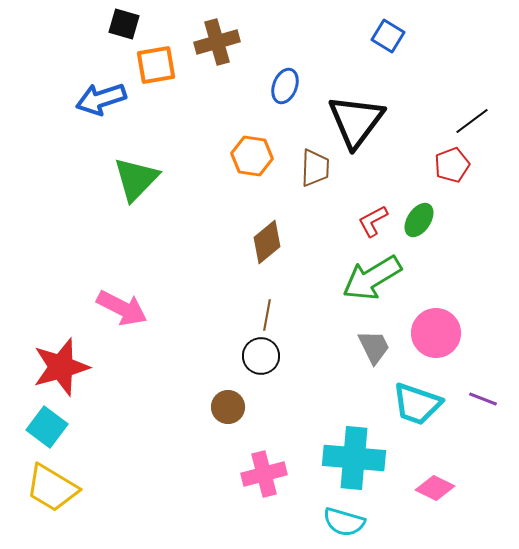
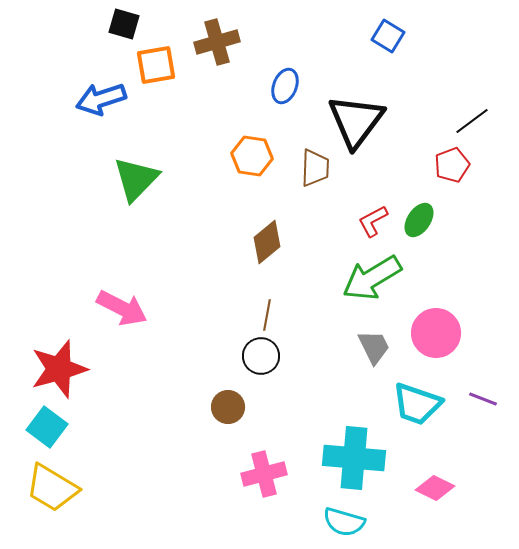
red star: moved 2 px left, 2 px down
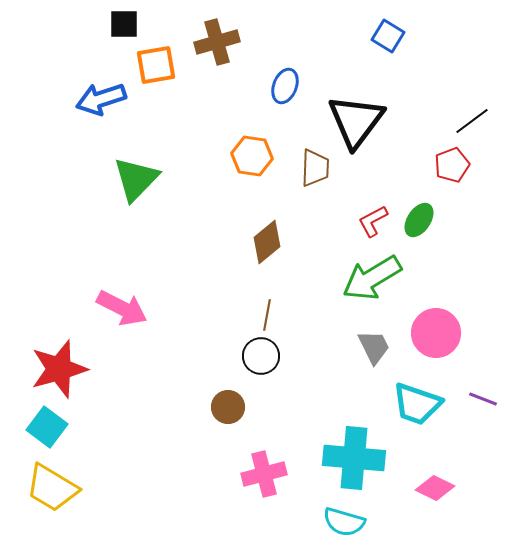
black square: rotated 16 degrees counterclockwise
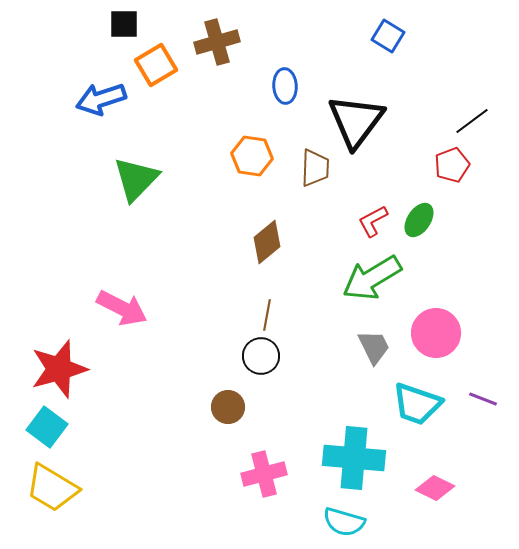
orange square: rotated 21 degrees counterclockwise
blue ellipse: rotated 24 degrees counterclockwise
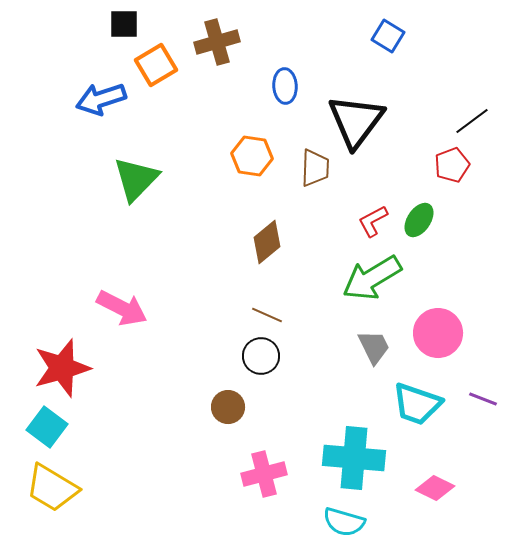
brown line: rotated 76 degrees counterclockwise
pink circle: moved 2 px right
red star: moved 3 px right, 1 px up
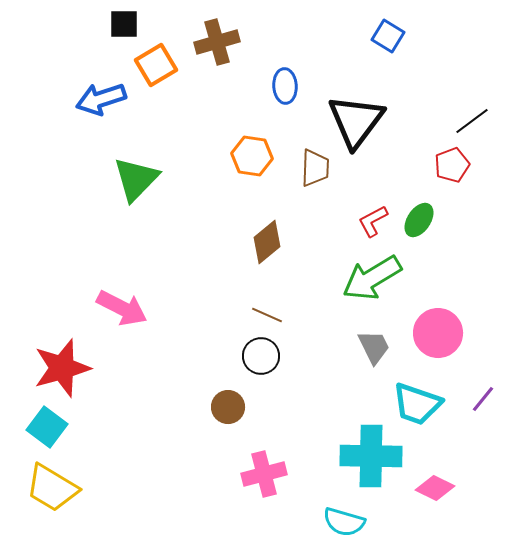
purple line: rotated 72 degrees counterclockwise
cyan cross: moved 17 px right, 2 px up; rotated 4 degrees counterclockwise
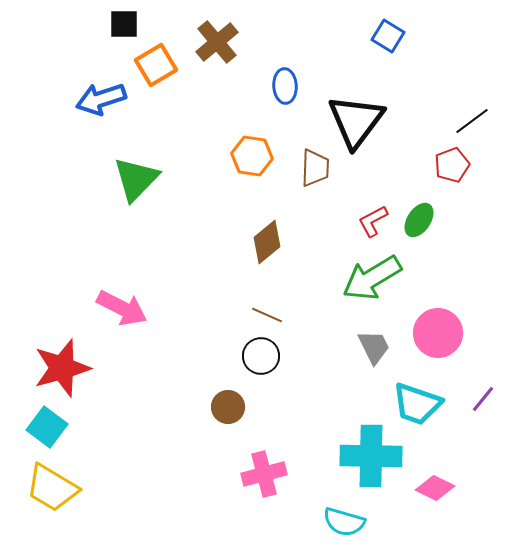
brown cross: rotated 24 degrees counterclockwise
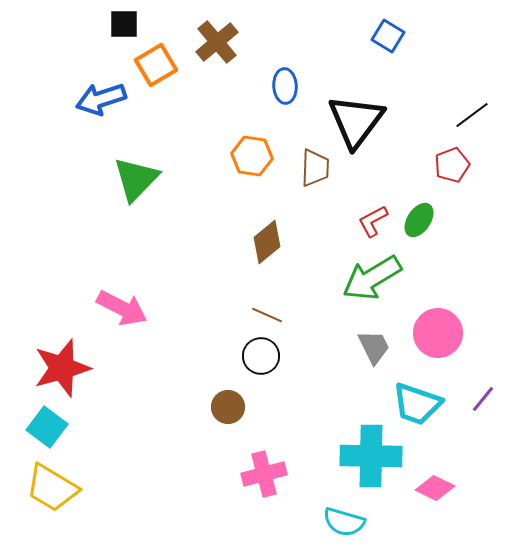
black line: moved 6 px up
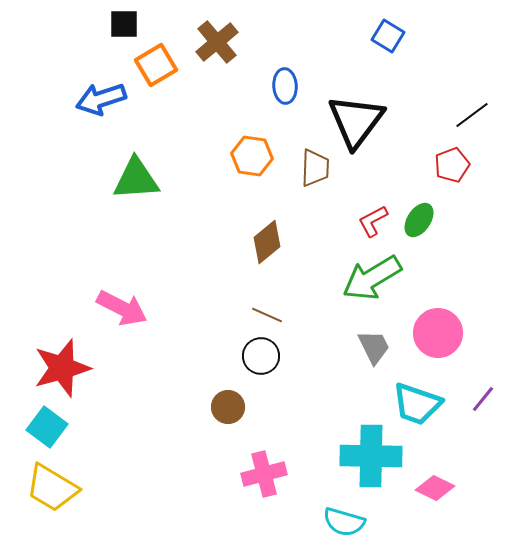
green triangle: rotated 42 degrees clockwise
